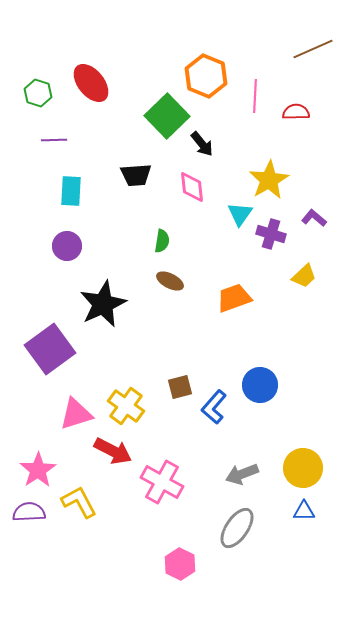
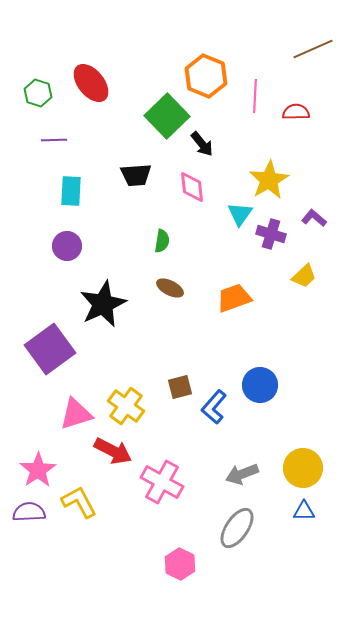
brown ellipse: moved 7 px down
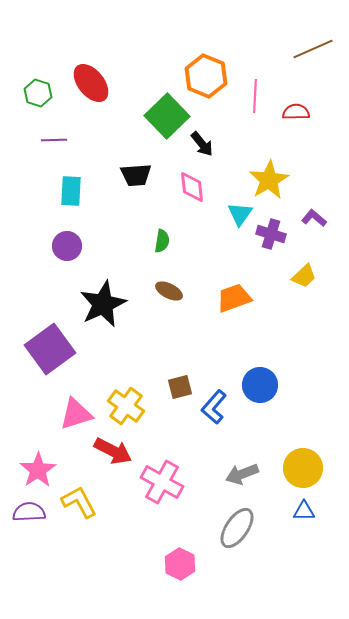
brown ellipse: moved 1 px left, 3 px down
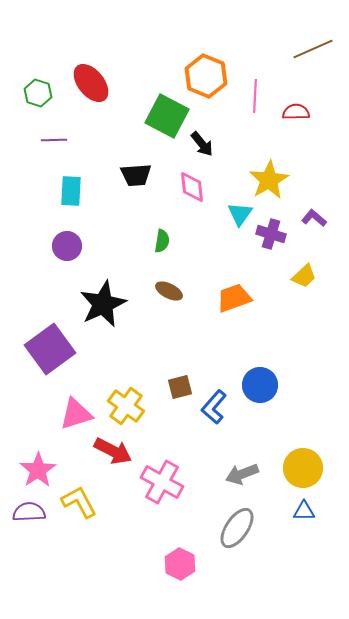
green square: rotated 18 degrees counterclockwise
